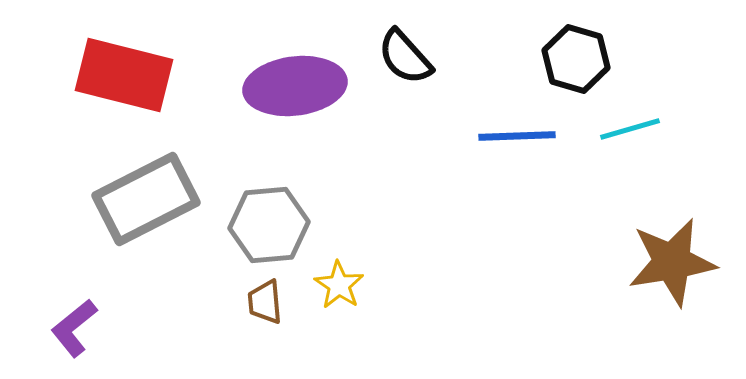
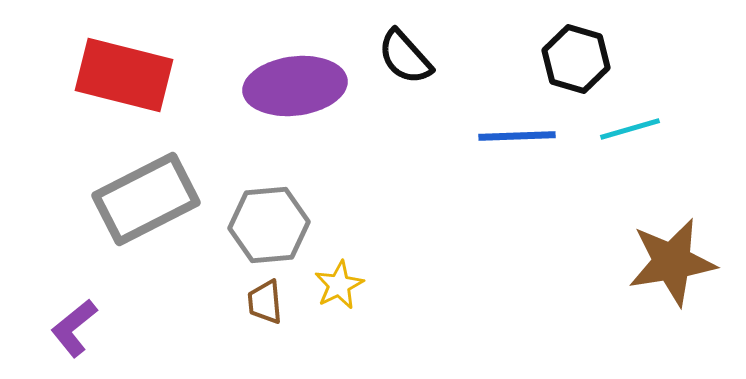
yellow star: rotated 12 degrees clockwise
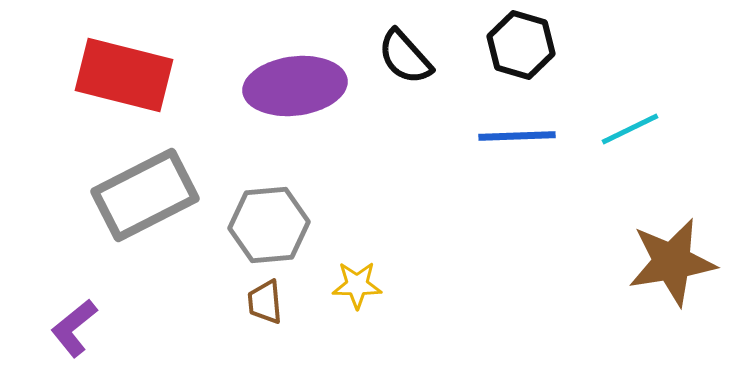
black hexagon: moved 55 px left, 14 px up
cyan line: rotated 10 degrees counterclockwise
gray rectangle: moved 1 px left, 4 px up
yellow star: moved 18 px right; rotated 27 degrees clockwise
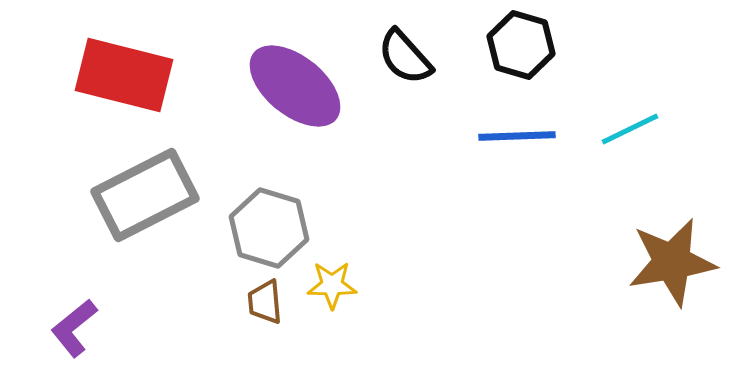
purple ellipse: rotated 46 degrees clockwise
gray hexagon: moved 3 px down; rotated 22 degrees clockwise
yellow star: moved 25 px left
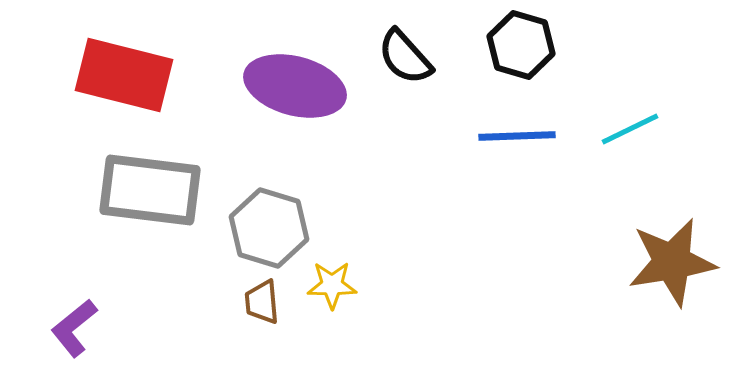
purple ellipse: rotated 24 degrees counterclockwise
gray rectangle: moved 5 px right, 5 px up; rotated 34 degrees clockwise
brown trapezoid: moved 3 px left
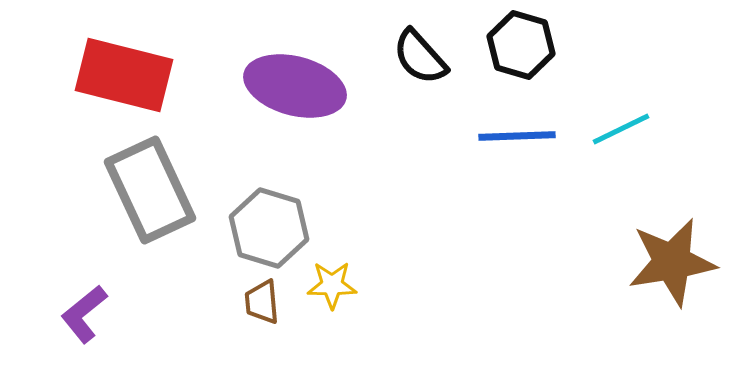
black semicircle: moved 15 px right
cyan line: moved 9 px left
gray rectangle: rotated 58 degrees clockwise
purple L-shape: moved 10 px right, 14 px up
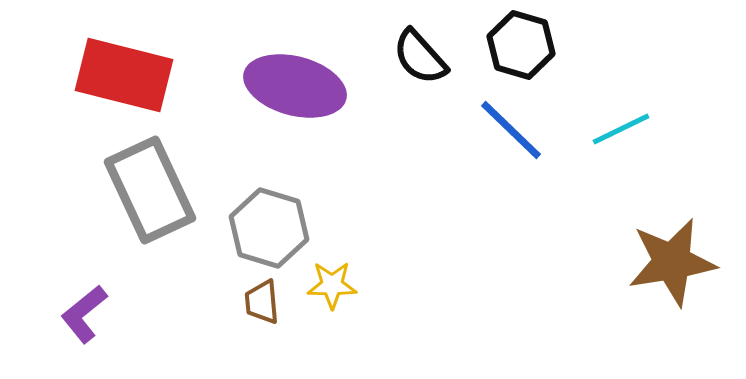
blue line: moved 6 px left, 6 px up; rotated 46 degrees clockwise
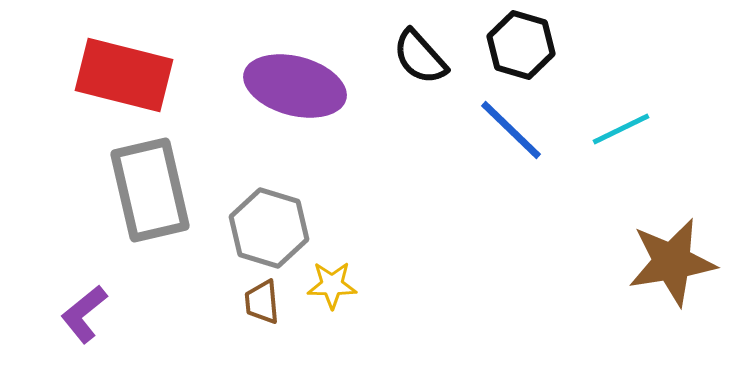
gray rectangle: rotated 12 degrees clockwise
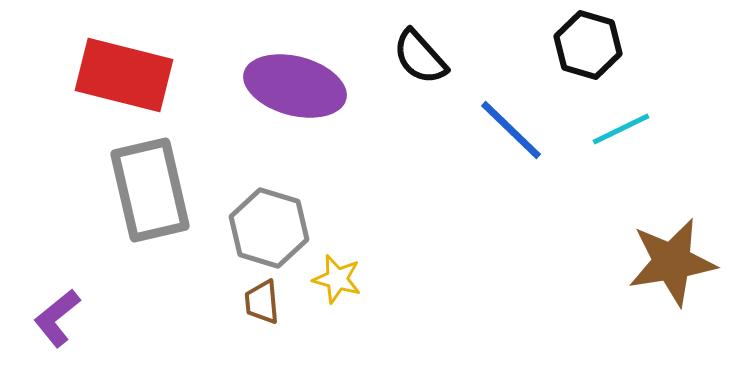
black hexagon: moved 67 px right
yellow star: moved 5 px right, 6 px up; rotated 15 degrees clockwise
purple L-shape: moved 27 px left, 4 px down
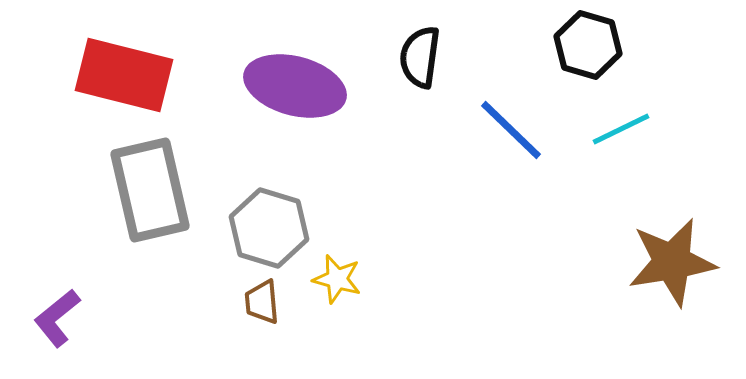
black semicircle: rotated 50 degrees clockwise
